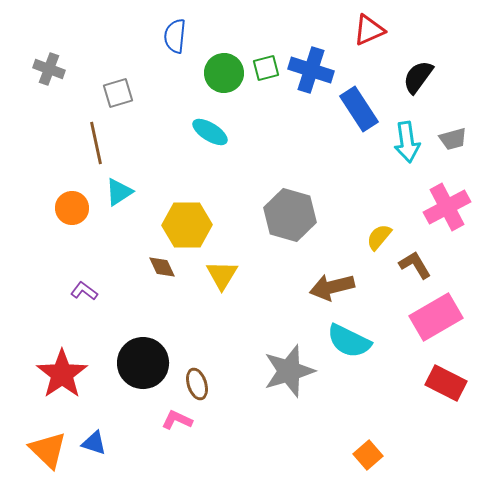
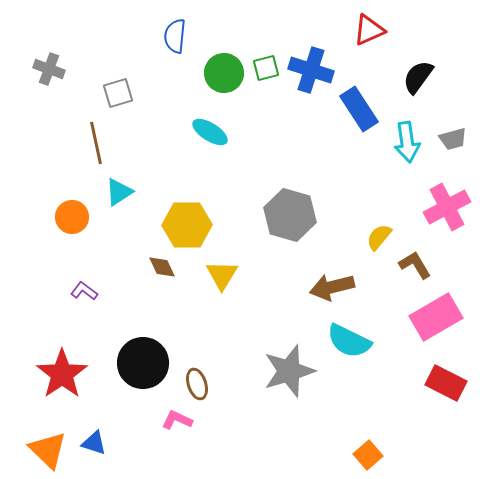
orange circle: moved 9 px down
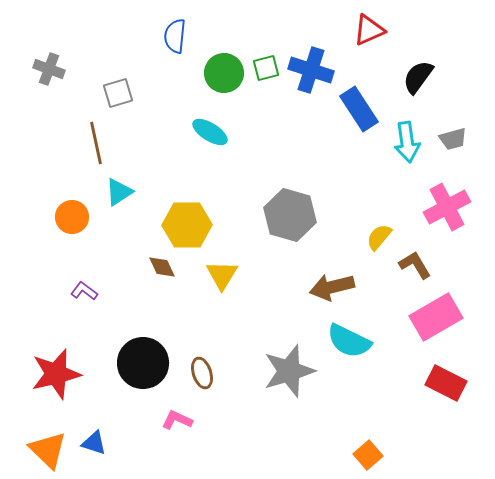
red star: moved 6 px left; rotated 21 degrees clockwise
brown ellipse: moved 5 px right, 11 px up
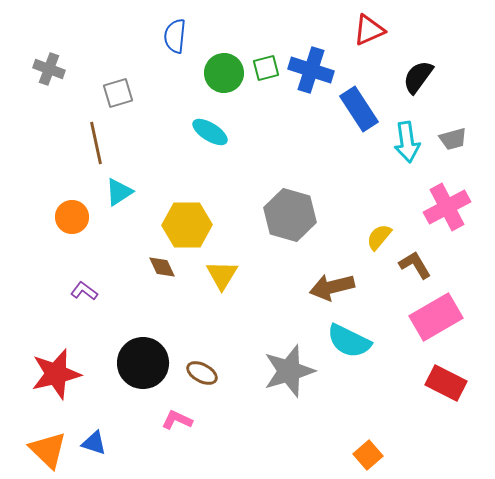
brown ellipse: rotated 44 degrees counterclockwise
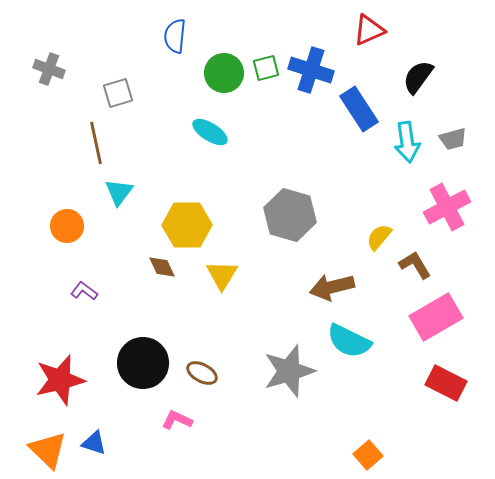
cyan triangle: rotated 20 degrees counterclockwise
orange circle: moved 5 px left, 9 px down
red star: moved 4 px right, 6 px down
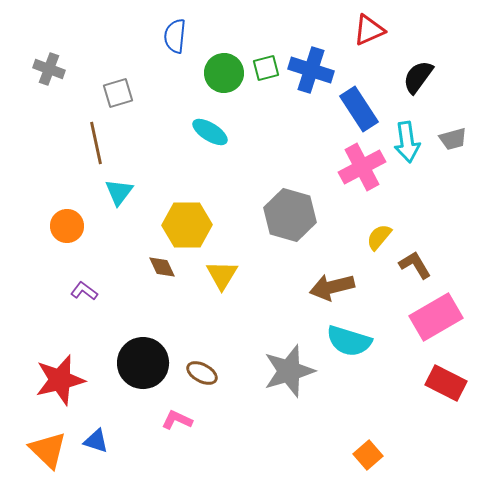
pink cross: moved 85 px left, 40 px up
cyan semicircle: rotated 9 degrees counterclockwise
blue triangle: moved 2 px right, 2 px up
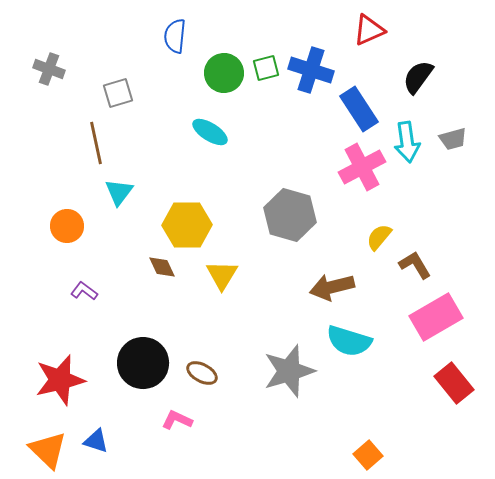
red rectangle: moved 8 px right; rotated 24 degrees clockwise
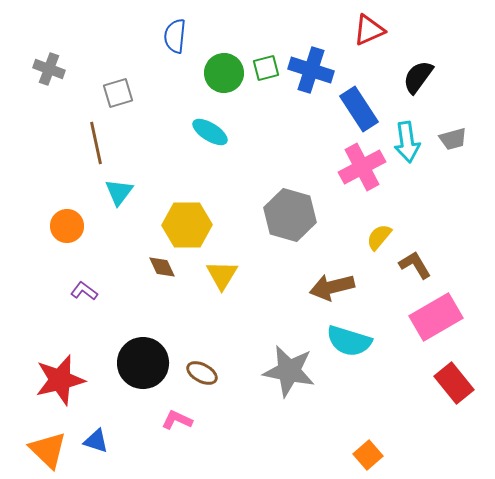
gray star: rotated 28 degrees clockwise
